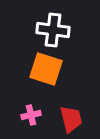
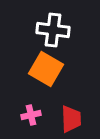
orange square: rotated 12 degrees clockwise
red trapezoid: rotated 12 degrees clockwise
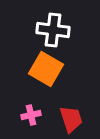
red trapezoid: rotated 16 degrees counterclockwise
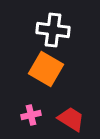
red trapezoid: rotated 40 degrees counterclockwise
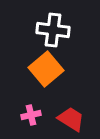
orange square: rotated 20 degrees clockwise
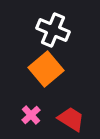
white cross: rotated 16 degrees clockwise
pink cross: rotated 30 degrees counterclockwise
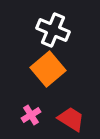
orange square: moved 2 px right
pink cross: rotated 12 degrees clockwise
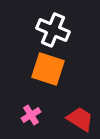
orange square: rotated 32 degrees counterclockwise
red trapezoid: moved 9 px right
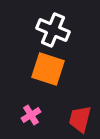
red trapezoid: rotated 108 degrees counterclockwise
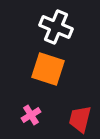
white cross: moved 3 px right, 3 px up
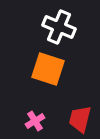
white cross: moved 3 px right
pink cross: moved 4 px right, 6 px down
